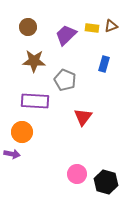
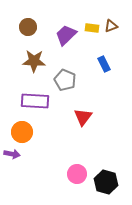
blue rectangle: rotated 42 degrees counterclockwise
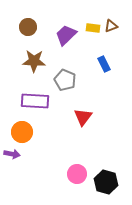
yellow rectangle: moved 1 px right
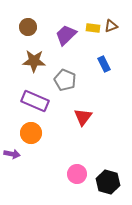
purple rectangle: rotated 20 degrees clockwise
orange circle: moved 9 px right, 1 px down
black hexagon: moved 2 px right
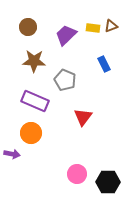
black hexagon: rotated 15 degrees counterclockwise
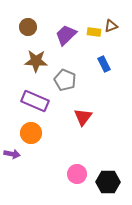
yellow rectangle: moved 1 px right, 4 px down
brown star: moved 2 px right
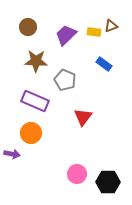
blue rectangle: rotated 28 degrees counterclockwise
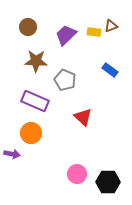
blue rectangle: moved 6 px right, 6 px down
red triangle: rotated 24 degrees counterclockwise
